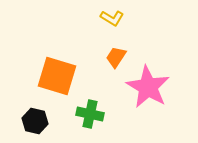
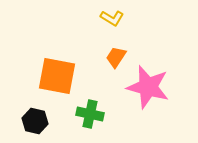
orange square: rotated 6 degrees counterclockwise
pink star: rotated 15 degrees counterclockwise
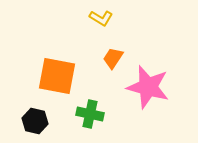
yellow L-shape: moved 11 px left
orange trapezoid: moved 3 px left, 1 px down
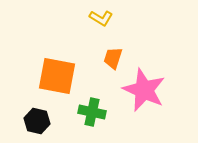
orange trapezoid: rotated 15 degrees counterclockwise
pink star: moved 4 px left, 3 px down; rotated 9 degrees clockwise
green cross: moved 2 px right, 2 px up
black hexagon: moved 2 px right
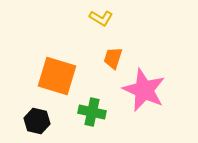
orange square: rotated 6 degrees clockwise
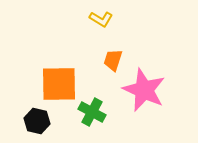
yellow L-shape: moved 1 px down
orange trapezoid: moved 2 px down
orange square: moved 2 px right, 8 px down; rotated 18 degrees counterclockwise
green cross: rotated 16 degrees clockwise
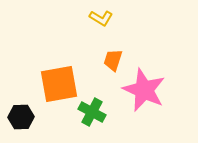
yellow L-shape: moved 1 px up
orange square: rotated 9 degrees counterclockwise
black hexagon: moved 16 px left, 4 px up; rotated 15 degrees counterclockwise
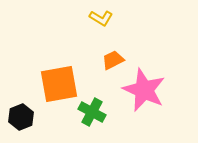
orange trapezoid: rotated 45 degrees clockwise
black hexagon: rotated 20 degrees counterclockwise
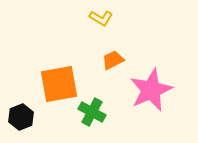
pink star: moved 7 px right; rotated 24 degrees clockwise
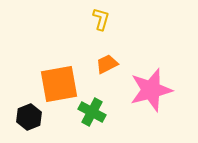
yellow L-shape: moved 1 px down; rotated 105 degrees counterclockwise
orange trapezoid: moved 6 px left, 4 px down
pink star: rotated 9 degrees clockwise
black hexagon: moved 8 px right
